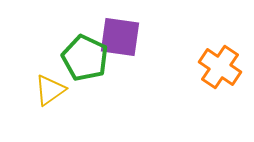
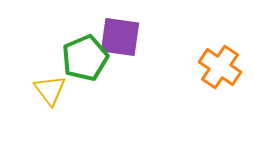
green pentagon: rotated 24 degrees clockwise
yellow triangle: rotated 32 degrees counterclockwise
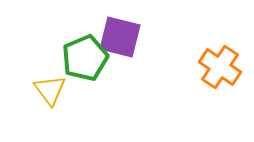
purple square: rotated 6 degrees clockwise
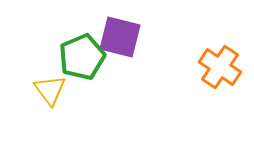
green pentagon: moved 3 px left, 1 px up
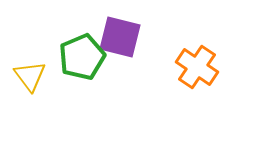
orange cross: moved 23 px left
yellow triangle: moved 20 px left, 14 px up
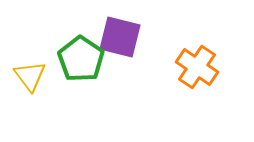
green pentagon: moved 1 px left, 2 px down; rotated 15 degrees counterclockwise
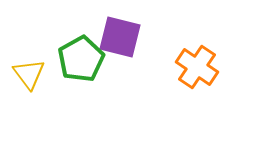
green pentagon: rotated 9 degrees clockwise
yellow triangle: moved 1 px left, 2 px up
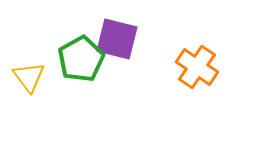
purple square: moved 3 px left, 2 px down
yellow triangle: moved 3 px down
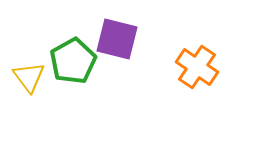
green pentagon: moved 8 px left, 2 px down
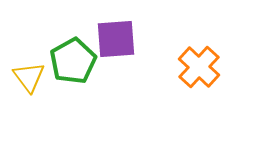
purple square: moved 1 px left; rotated 18 degrees counterclockwise
orange cross: moved 2 px right; rotated 9 degrees clockwise
